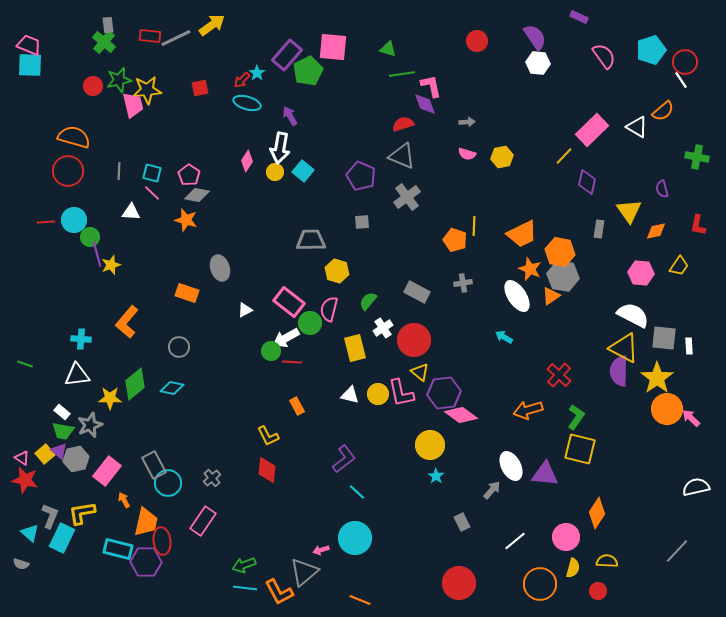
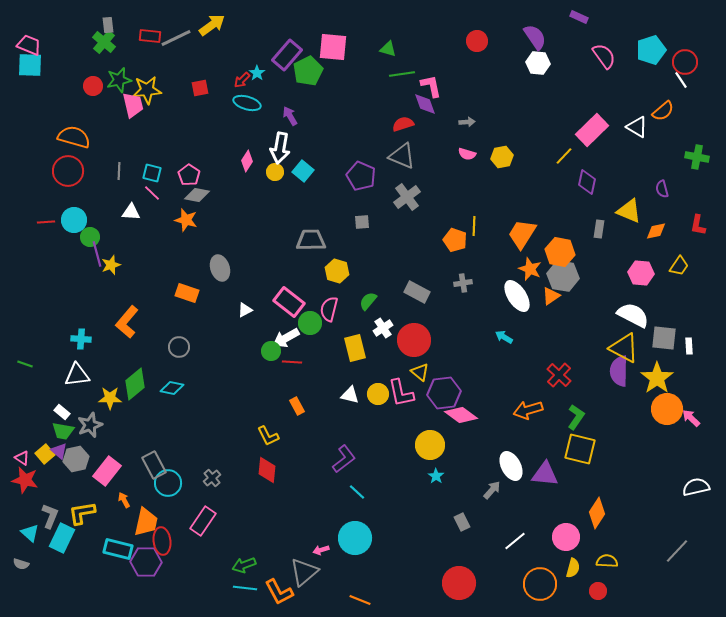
yellow triangle at (629, 211): rotated 32 degrees counterclockwise
orange trapezoid at (522, 234): rotated 148 degrees clockwise
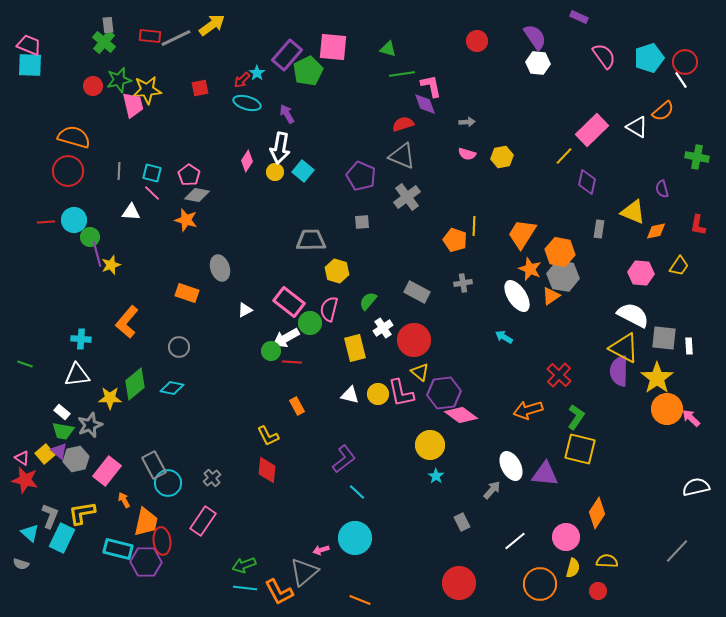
cyan pentagon at (651, 50): moved 2 px left, 8 px down
purple arrow at (290, 116): moved 3 px left, 2 px up
yellow triangle at (629, 211): moved 4 px right, 1 px down
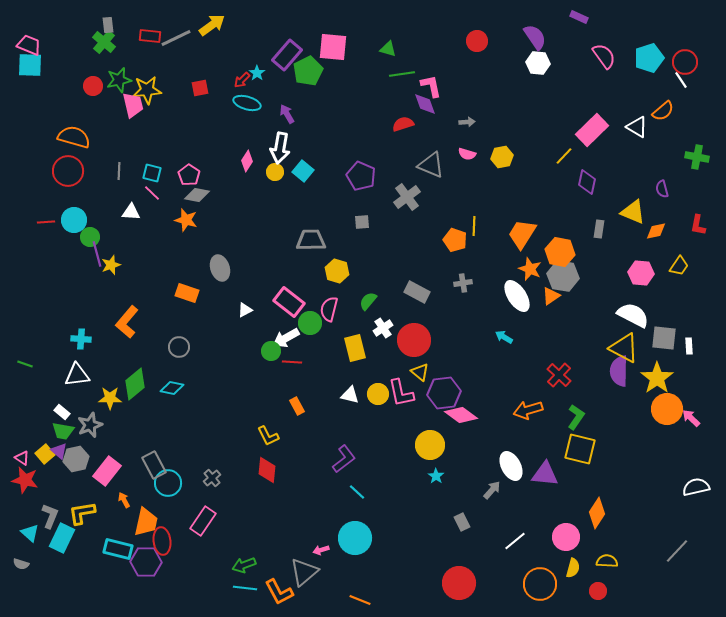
gray triangle at (402, 156): moved 29 px right, 9 px down
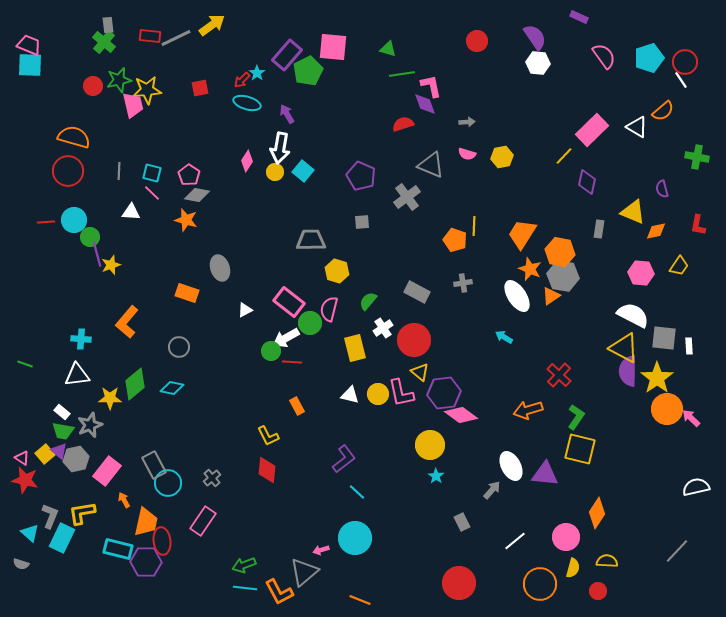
purple semicircle at (619, 371): moved 9 px right
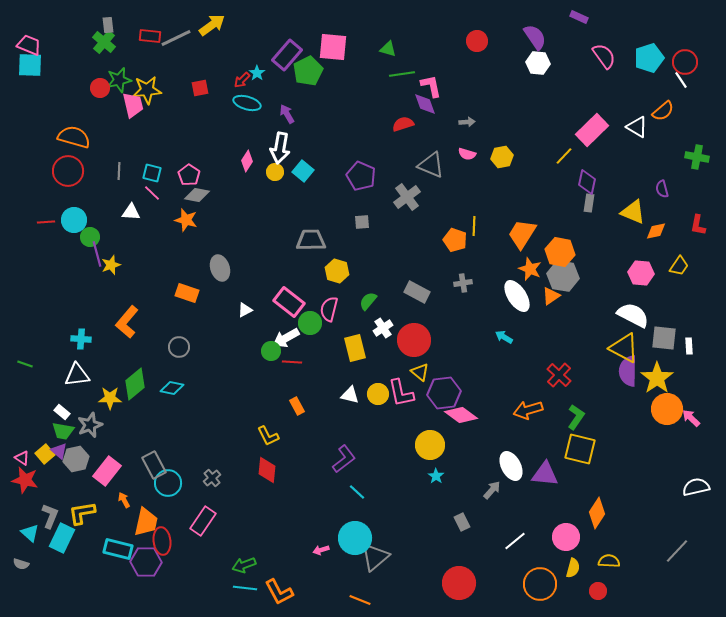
red circle at (93, 86): moved 7 px right, 2 px down
gray rectangle at (599, 229): moved 10 px left, 26 px up
yellow semicircle at (607, 561): moved 2 px right
gray triangle at (304, 572): moved 71 px right, 15 px up
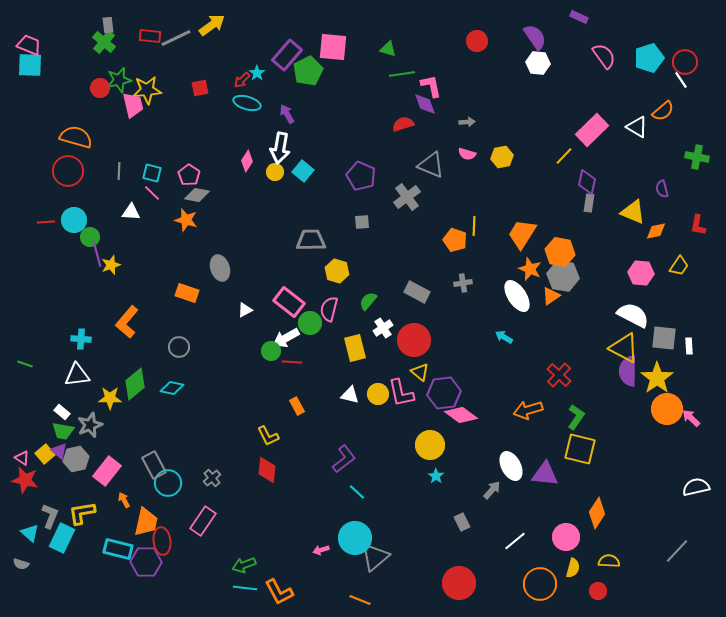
orange semicircle at (74, 137): moved 2 px right
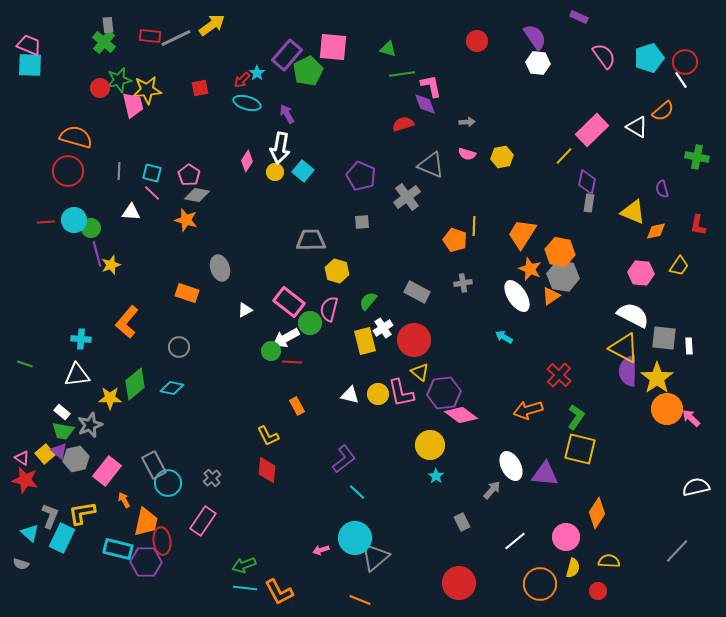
green circle at (90, 237): moved 1 px right, 9 px up
yellow rectangle at (355, 348): moved 10 px right, 7 px up
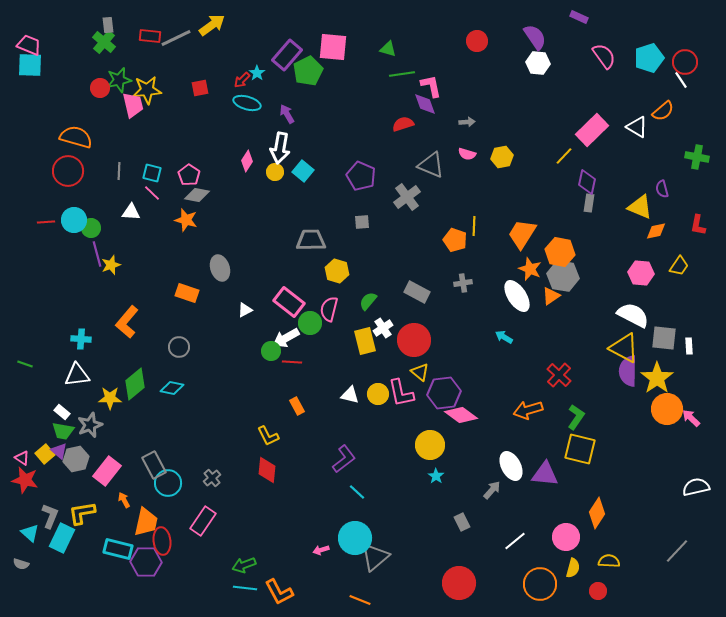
yellow triangle at (633, 212): moved 7 px right, 5 px up
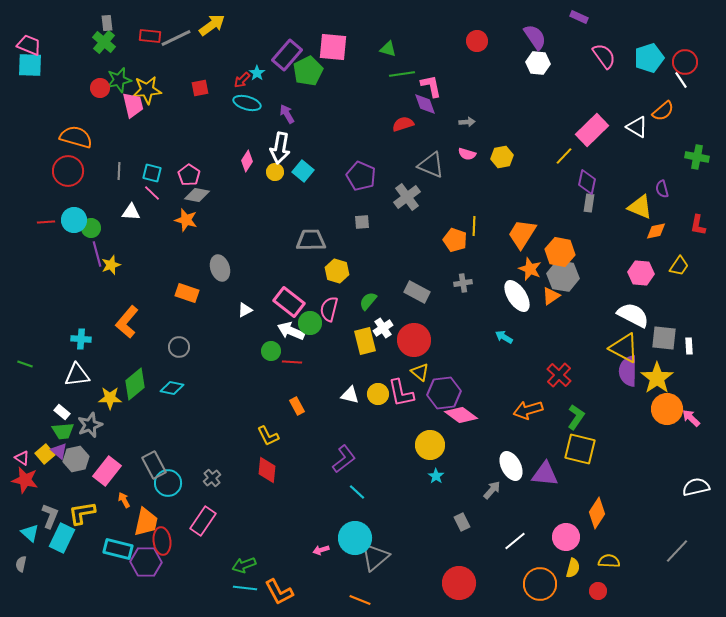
gray rectangle at (108, 25): moved 1 px left, 2 px up
white arrow at (286, 338): moved 5 px right, 7 px up; rotated 52 degrees clockwise
green trapezoid at (63, 431): rotated 15 degrees counterclockwise
gray semicircle at (21, 564): rotated 84 degrees clockwise
